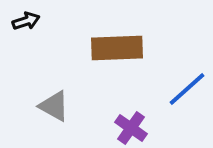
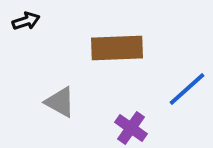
gray triangle: moved 6 px right, 4 px up
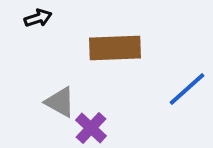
black arrow: moved 12 px right, 3 px up
brown rectangle: moved 2 px left
purple cross: moved 40 px left; rotated 8 degrees clockwise
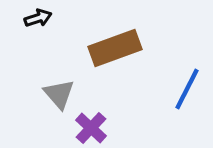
brown rectangle: rotated 18 degrees counterclockwise
blue line: rotated 21 degrees counterclockwise
gray triangle: moved 1 px left, 8 px up; rotated 20 degrees clockwise
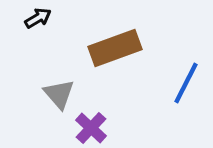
black arrow: rotated 12 degrees counterclockwise
blue line: moved 1 px left, 6 px up
